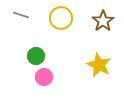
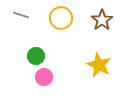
brown star: moved 1 px left, 1 px up
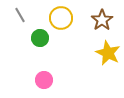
gray line: moved 1 px left; rotated 42 degrees clockwise
green circle: moved 4 px right, 18 px up
yellow star: moved 9 px right, 12 px up
pink circle: moved 3 px down
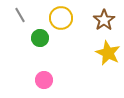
brown star: moved 2 px right
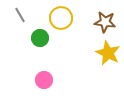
brown star: moved 1 px right, 2 px down; rotated 30 degrees counterclockwise
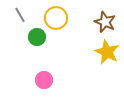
yellow circle: moved 5 px left
brown star: rotated 15 degrees clockwise
green circle: moved 3 px left, 1 px up
yellow star: moved 1 px left, 1 px up
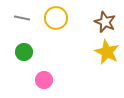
gray line: moved 2 px right, 3 px down; rotated 49 degrees counterclockwise
green circle: moved 13 px left, 15 px down
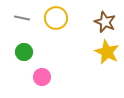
pink circle: moved 2 px left, 3 px up
